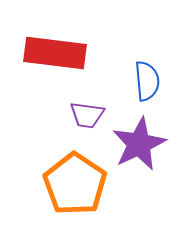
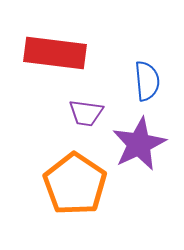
purple trapezoid: moved 1 px left, 2 px up
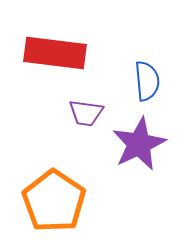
orange pentagon: moved 21 px left, 17 px down
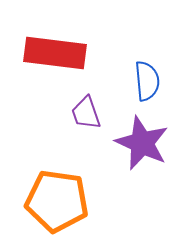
purple trapezoid: rotated 63 degrees clockwise
purple star: moved 3 px right, 1 px up; rotated 22 degrees counterclockwise
orange pentagon: moved 3 px right; rotated 26 degrees counterclockwise
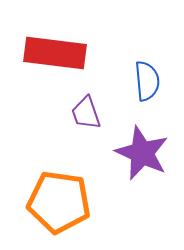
purple star: moved 10 px down
orange pentagon: moved 2 px right, 1 px down
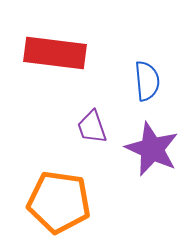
purple trapezoid: moved 6 px right, 14 px down
purple star: moved 10 px right, 4 px up
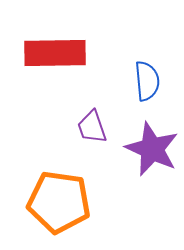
red rectangle: rotated 8 degrees counterclockwise
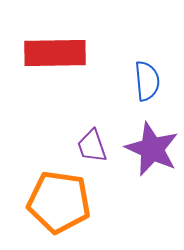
purple trapezoid: moved 19 px down
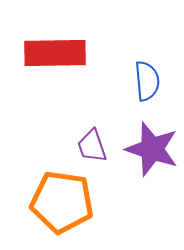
purple star: rotated 6 degrees counterclockwise
orange pentagon: moved 3 px right
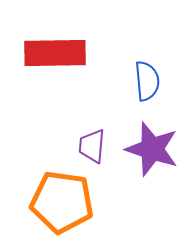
purple trapezoid: rotated 24 degrees clockwise
